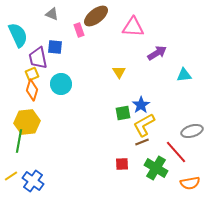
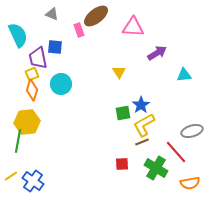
green line: moved 1 px left
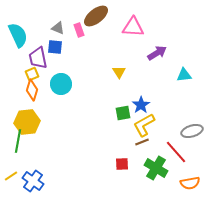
gray triangle: moved 6 px right, 14 px down
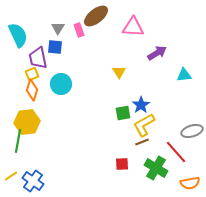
gray triangle: rotated 40 degrees clockwise
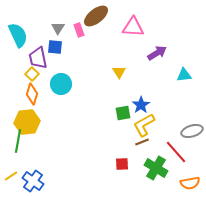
yellow square: rotated 24 degrees counterclockwise
orange diamond: moved 4 px down
